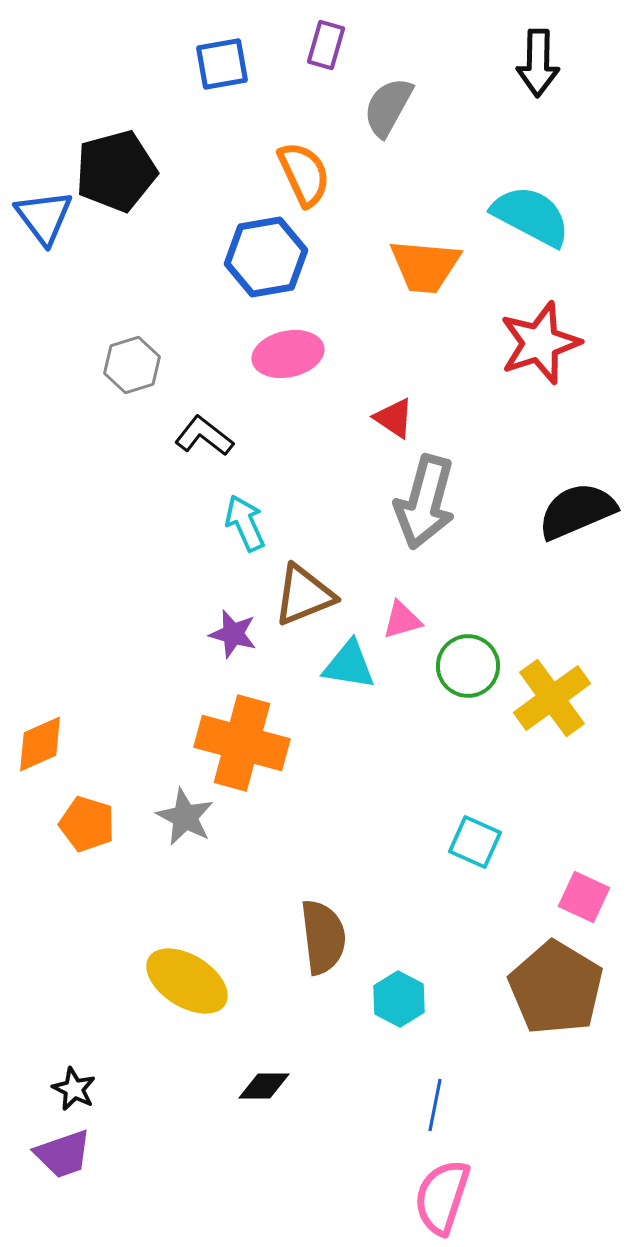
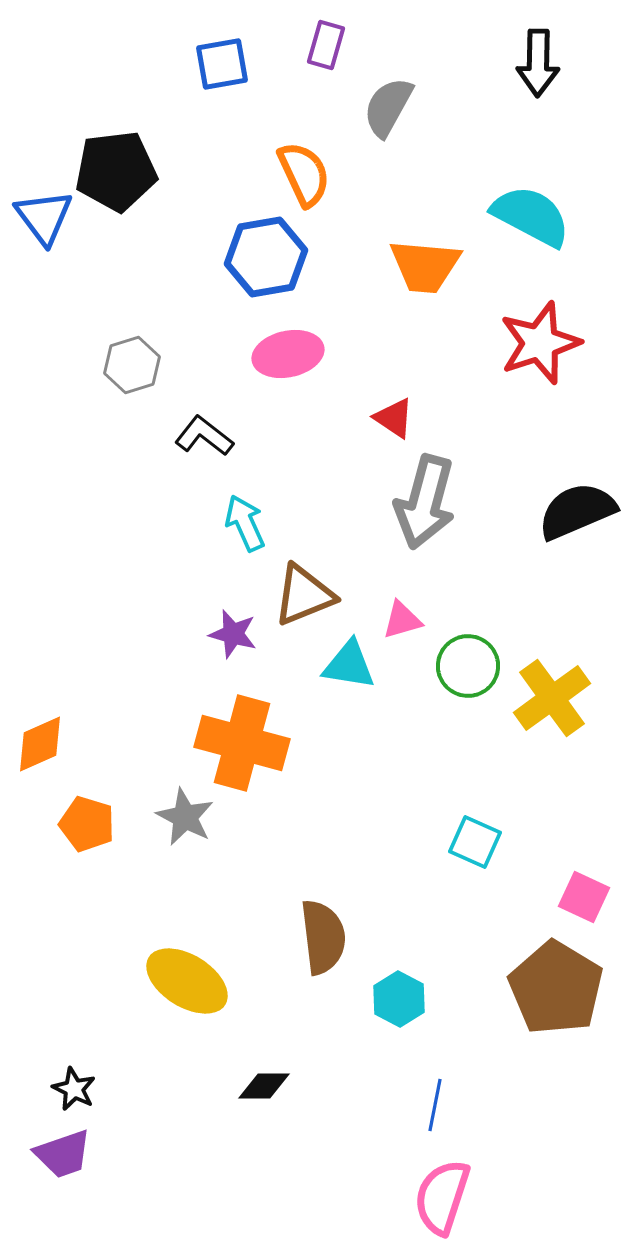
black pentagon: rotated 8 degrees clockwise
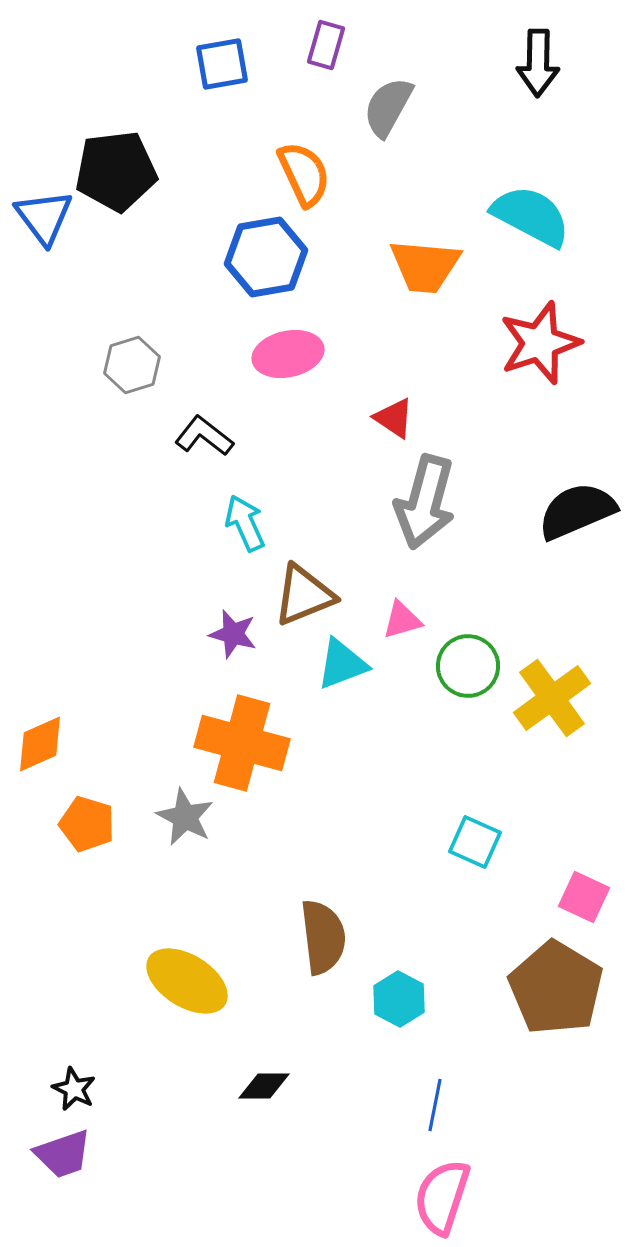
cyan triangle: moved 7 px left, 1 px up; rotated 30 degrees counterclockwise
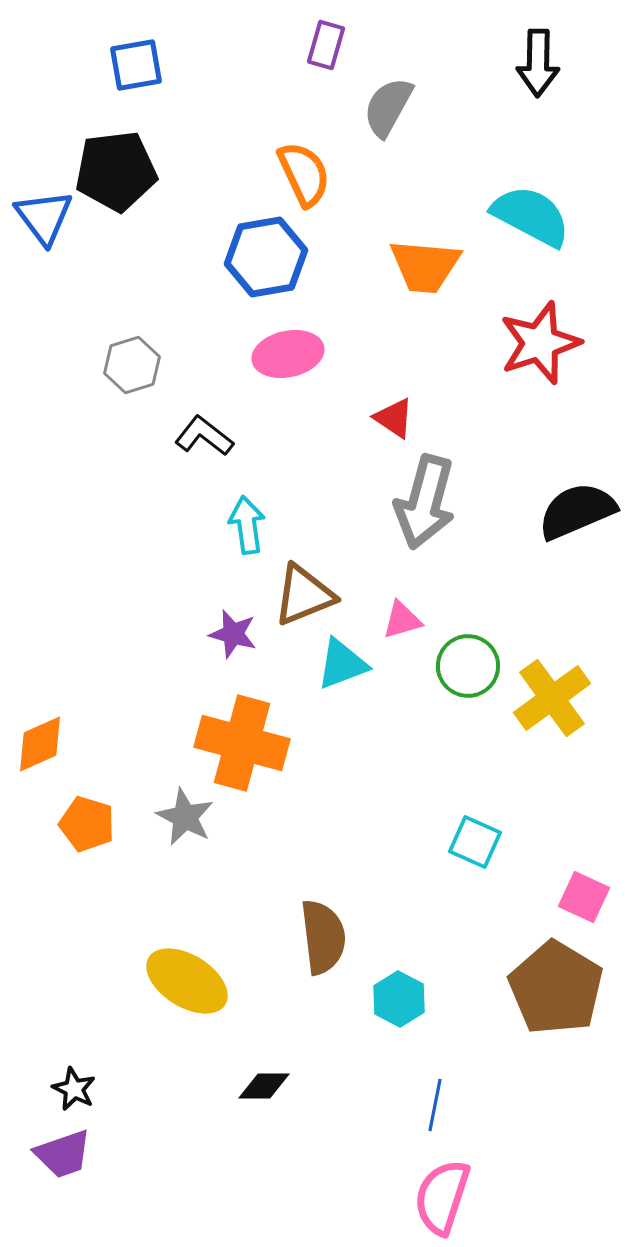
blue square: moved 86 px left, 1 px down
cyan arrow: moved 2 px right, 2 px down; rotated 16 degrees clockwise
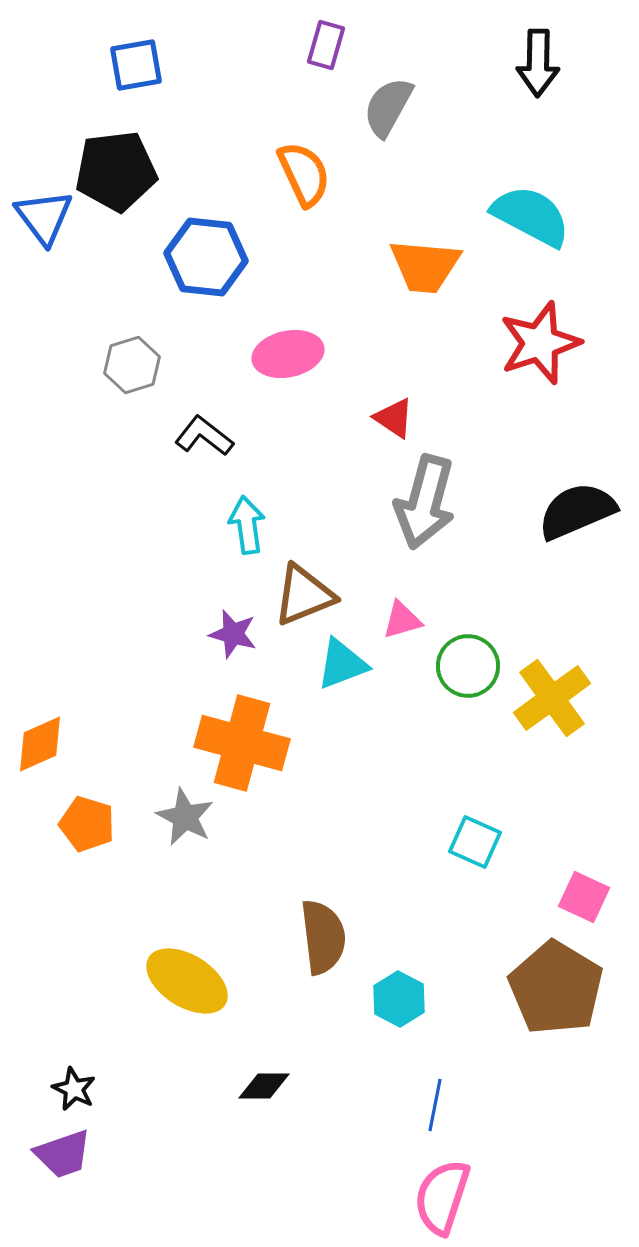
blue hexagon: moved 60 px left; rotated 16 degrees clockwise
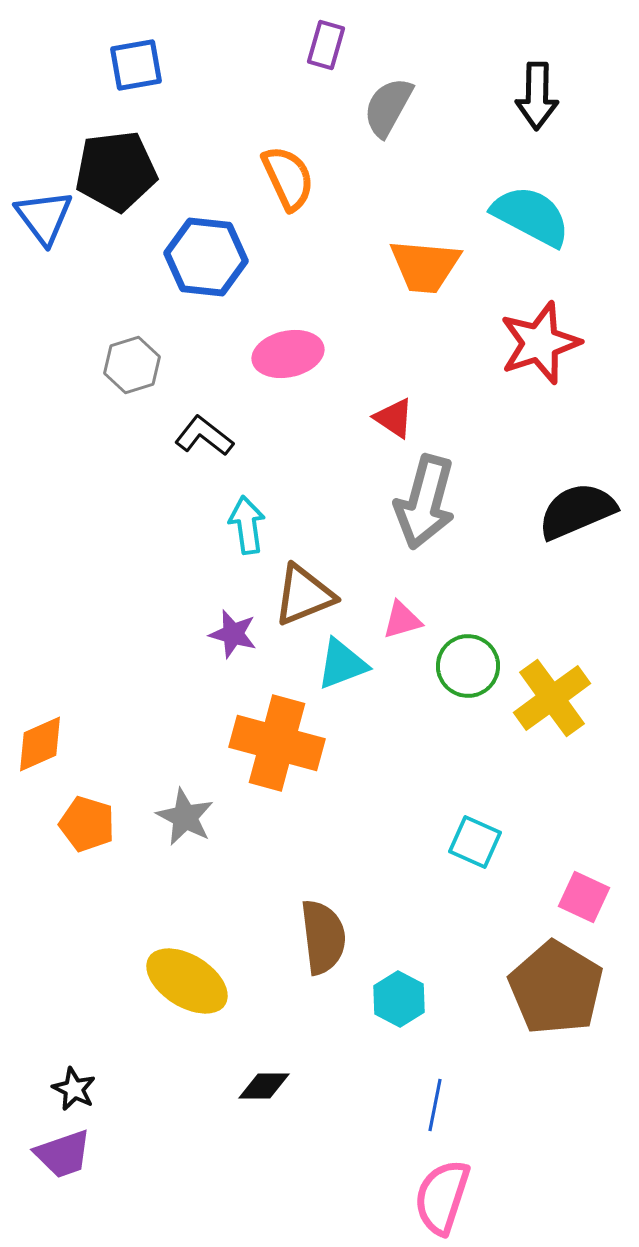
black arrow: moved 1 px left, 33 px down
orange semicircle: moved 16 px left, 4 px down
orange cross: moved 35 px right
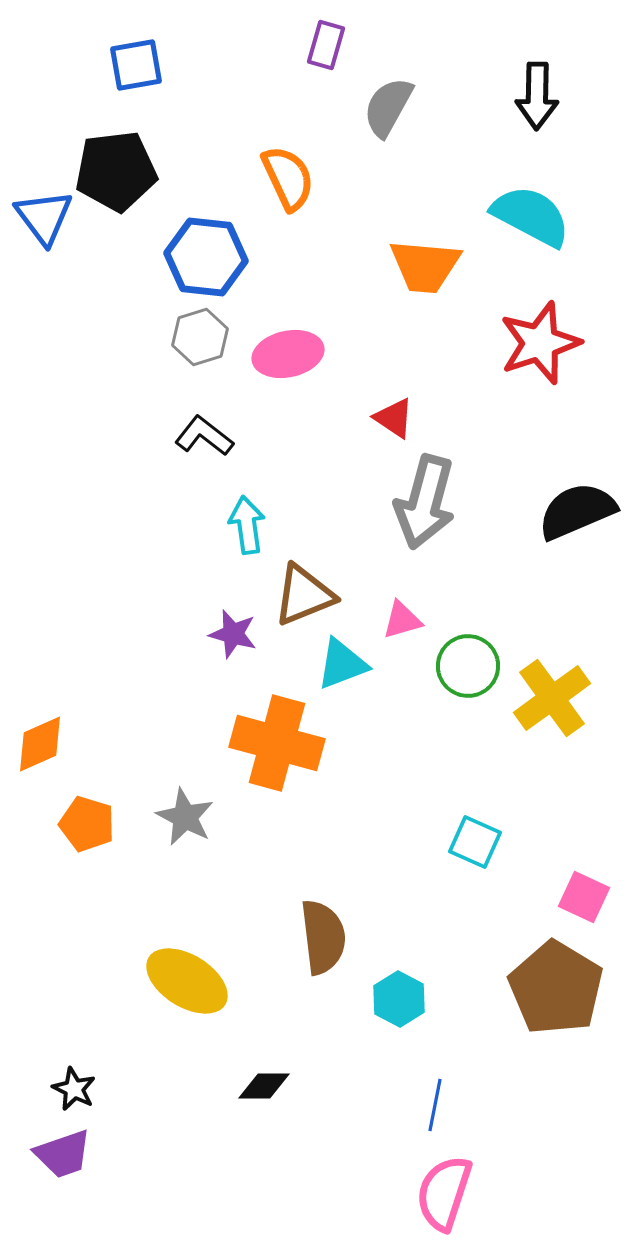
gray hexagon: moved 68 px right, 28 px up
pink semicircle: moved 2 px right, 4 px up
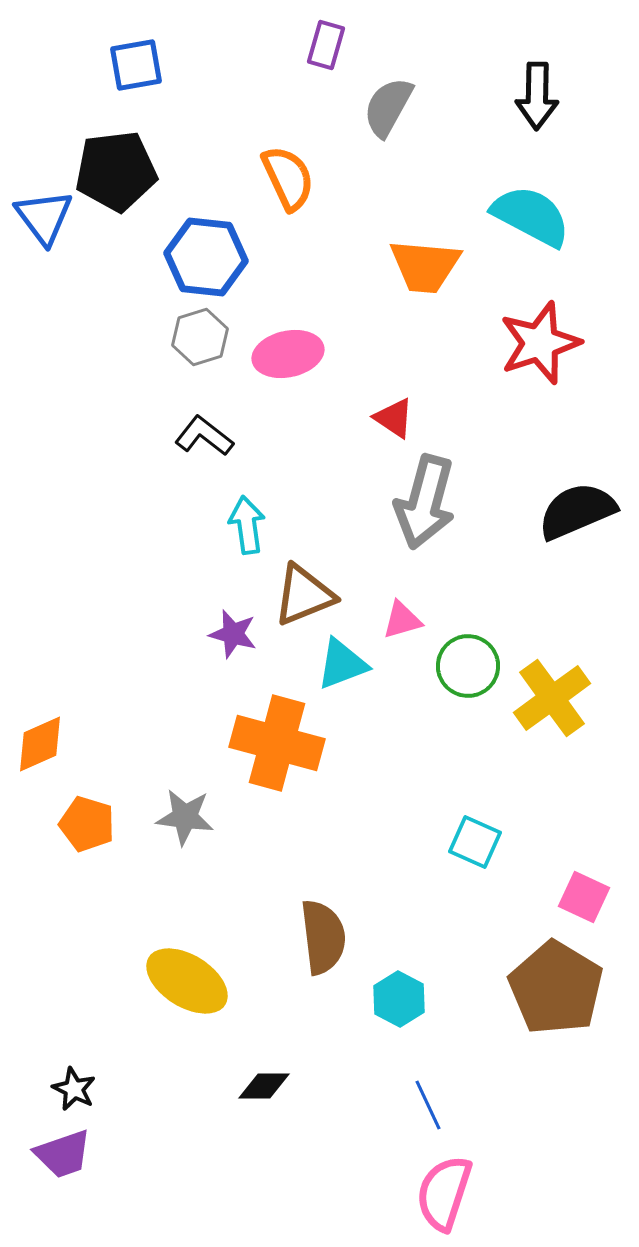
gray star: rotated 20 degrees counterclockwise
blue line: moved 7 px left; rotated 36 degrees counterclockwise
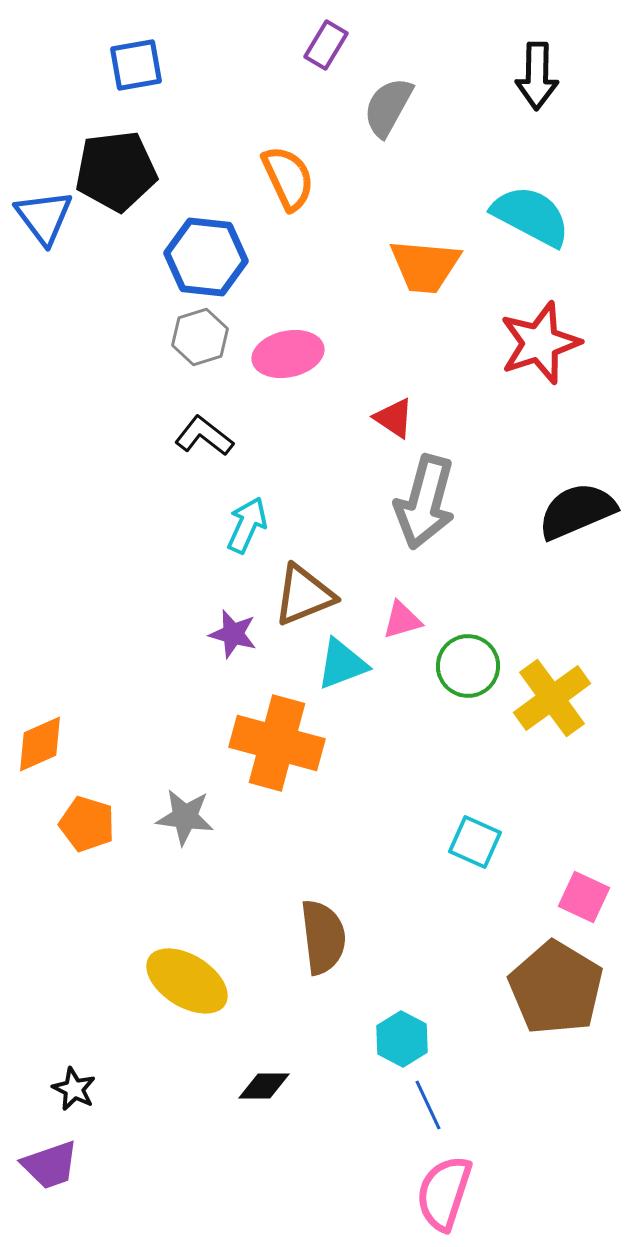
purple rectangle: rotated 15 degrees clockwise
black arrow: moved 20 px up
cyan arrow: rotated 32 degrees clockwise
cyan hexagon: moved 3 px right, 40 px down
purple trapezoid: moved 13 px left, 11 px down
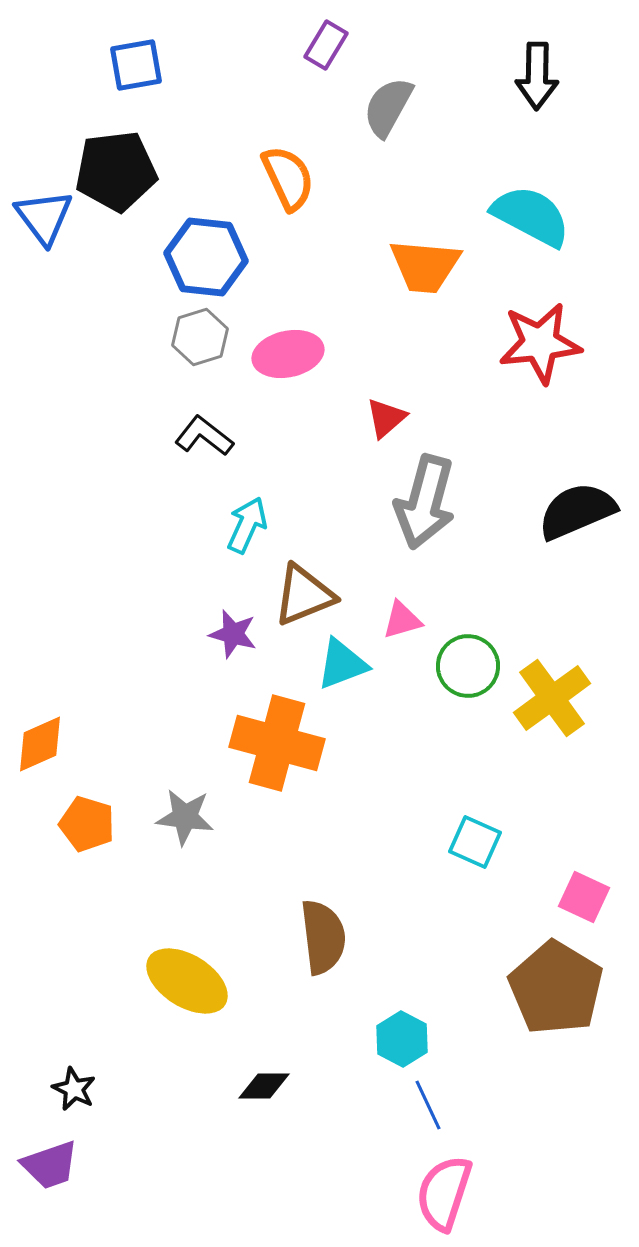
red star: rotated 12 degrees clockwise
red triangle: moved 8 px left; rotated 45 degrees clockwise
